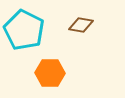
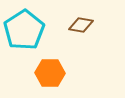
cyan pentagon: rotated 12 degrees clockwise
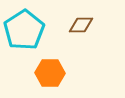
brown diamond: rotated 10 degrees counterclockwise
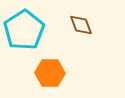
brown diamond: rotated 70 degrees clockwise
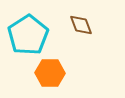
cyan pentagon: moved 4 px right, 5 px down
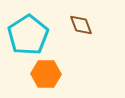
orange hexagon: moved 4 px left, 1 px down
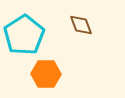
cyan pentagon: moved 4 px left
